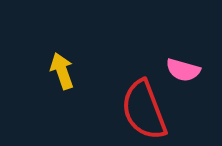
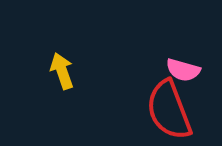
red semicircle: moved 25 px right
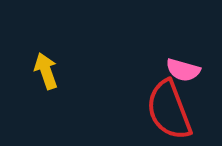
yellow arrow: moved 16 px left
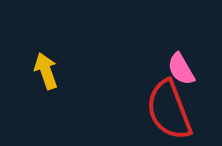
pink semicircle: moved 2 px left, 1 px up; rotated 44 degrees clockwise
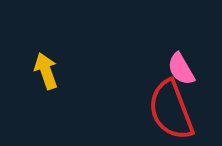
red semicircle: moved 2 px right
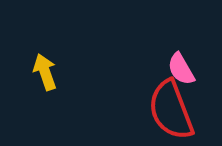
yellow arrow: moved 1 px left, 1 px down
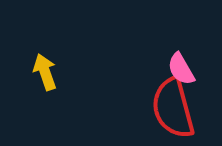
red semicircle: moved 2 px right, 2 px up; rotated 6 degrees clockwise
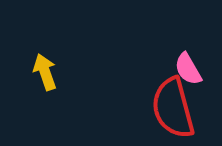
pink semicircle: moved 7 px right
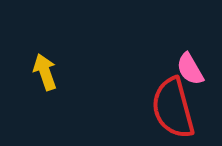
pink semicircle: moved 2 px right
